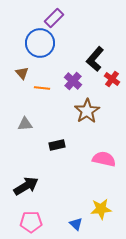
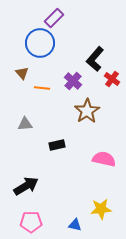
blue triangle: moved 1 px left, 1 px down; rotated 32 degrees counterclockwise
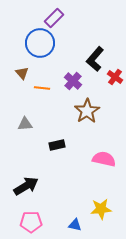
red cross: moved 3 px right, 2 px up
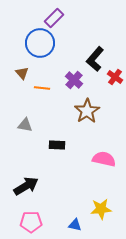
purple cross: moved 1 px right, 1 px up
gray triangle: moved 1 px down; rotated 14 degrees clockwise
black rectangle: rotated 14 degrees clockwise
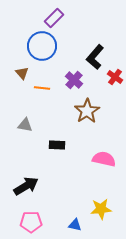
blue circle: moved 2 px right, 3 px down
black L-shape: moved 2 px up
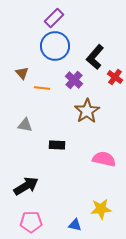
blue circle: moved 13 px right
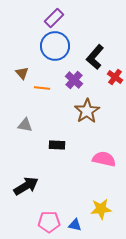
pink pentagon: moved 18 px right
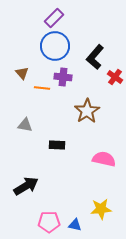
purple cross: moved 11 px left, 3 px up; rotated 36 degrees counterclockwise
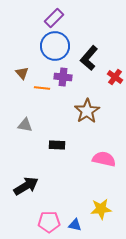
black L-shape: moved 6 px left, 1 px down
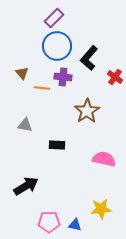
blue circle: moved 2 px right
